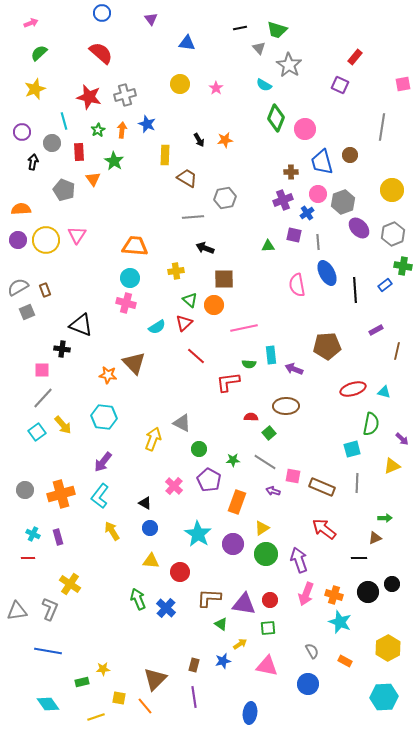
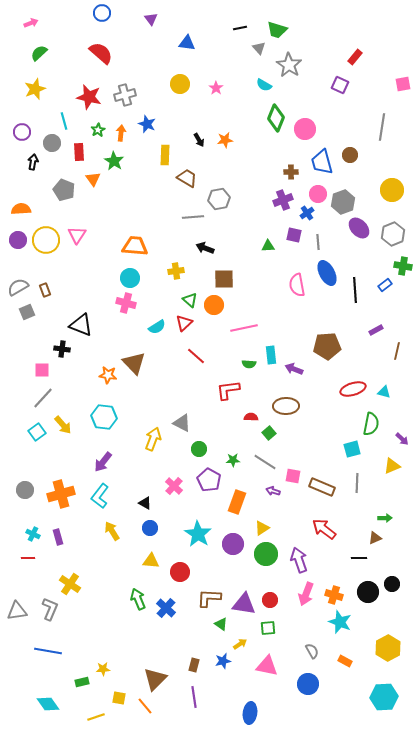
orange arrow at (122, 130): moved 1 px left, 3 px down
gray hexagon at (225, 198): moved 6 px left, 1 px down
red L-shape at (228, 382): moved 8 px down
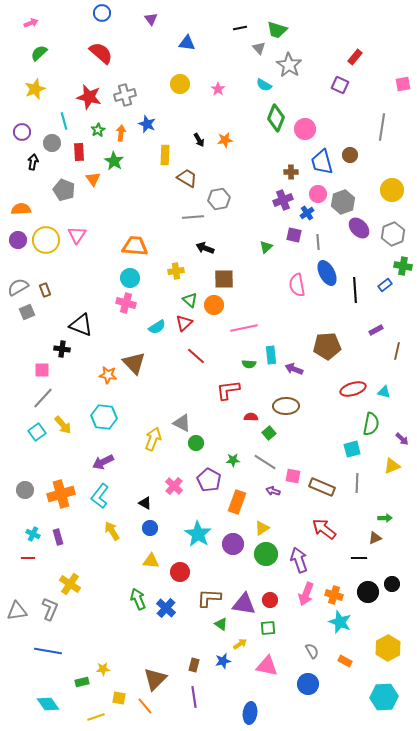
pink star at (216, 88): moved 2 px right, 1 px down
green triangle at (268, 246): moved 2 px left, 1 px down; rotated 40 degrees counterclockwise
green circle at (199, 449): moved 3 px left, 6 px up
purple arrow at (103, 462): rotated 25 degrees clockwise
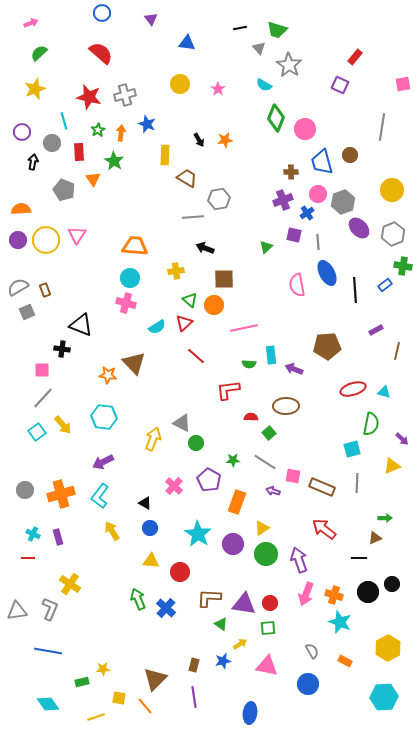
red circle at (270, 600): moved 3 px down
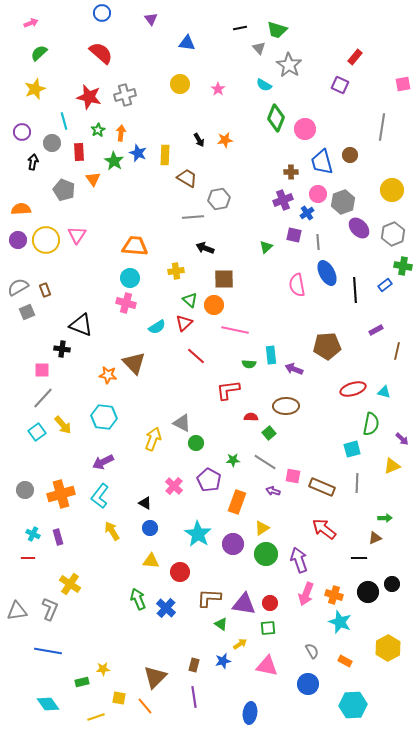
blue star at (147, 124): moved 9 px left, 29 px down
pink line at (244, 328): moved 9 px left, 2 px down; rotated 24 degrees clockwise
brown triangle at (155, 679): moved 2 px up
cyan hexagon at (384, 697): moved 31 px left, 8 px down
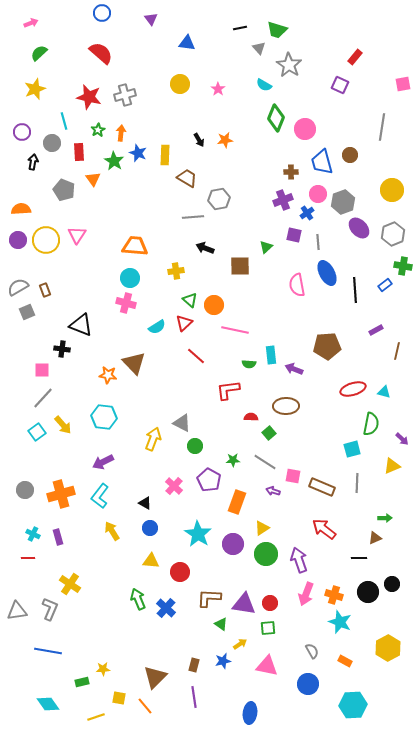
brown square at (224, 279): moved 16 px right, 13 px up
green circle at (196, 443): moved 1 px left, 3 px down
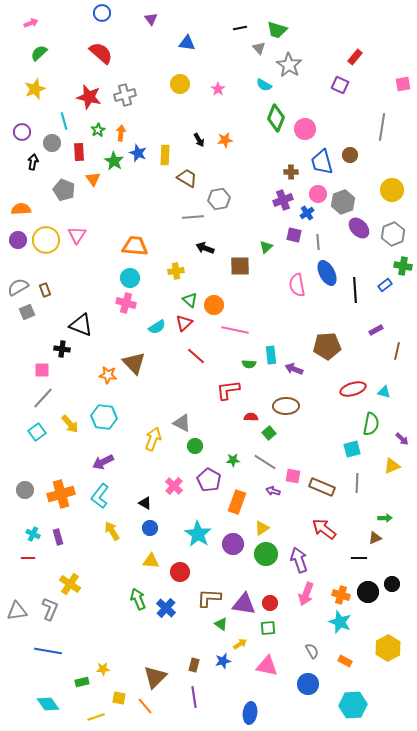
yellow arrow at (63, 425): moved 7 px right, 1 px up
orange cross at (334, 595): moved 7 px right
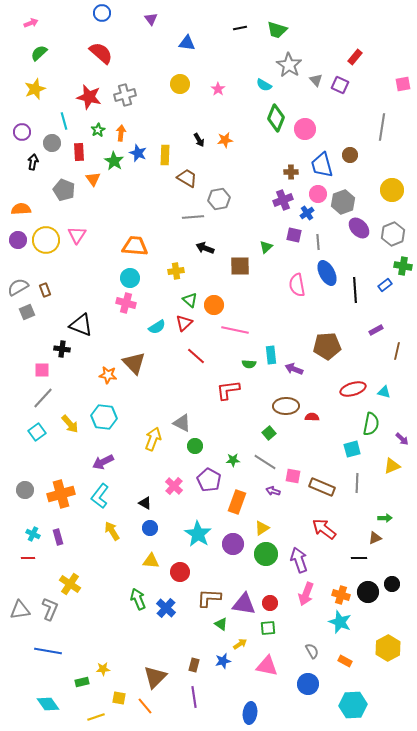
gray triangle at (259, 48): moved 57 px right, 32 px down
blue trapezoid at (322, 162): moved 3 px down
red semicircle at (251, 417): moved 61 px right
gray triangle at (17, 611): moved 3 px right, 1 px up
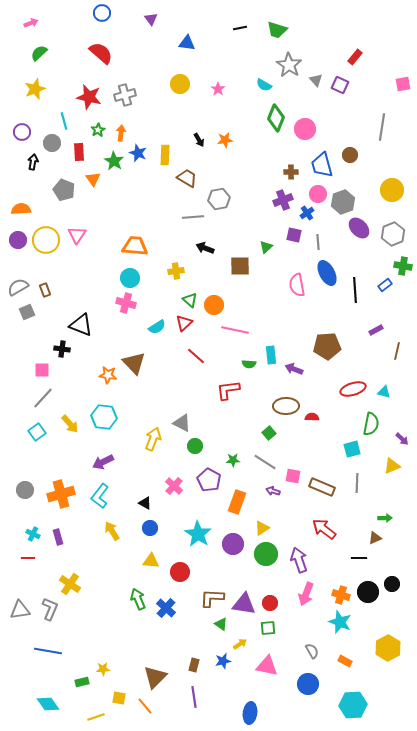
brown L-shape at (209, 598): moved 3 px right
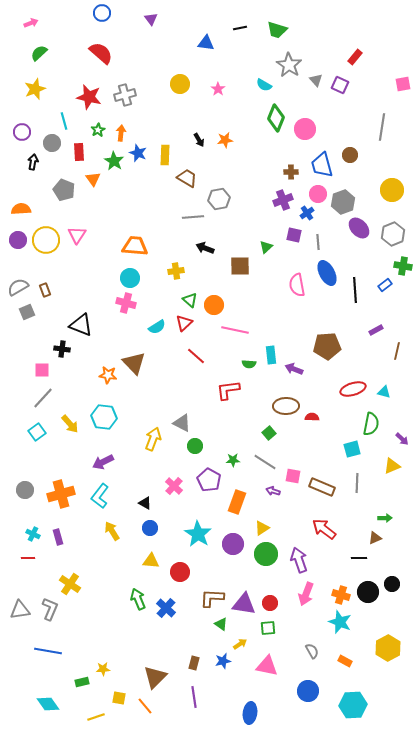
blue triangle at (187, 43): moved 19 px right
brown rectangle at (194, 665): moved 2 px up
blue circle at (308, 684): moved 7 px down
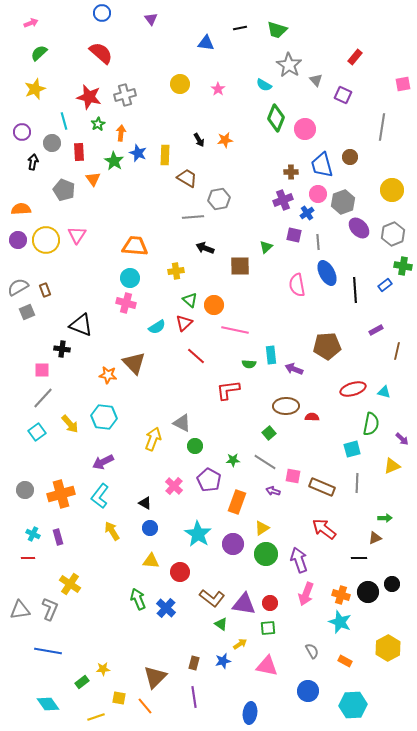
purple square at (340, 85): moved 3 px right, 10 px down
green star at (98, 130): moved 6 px up
brown circle at (350, 155): moved 2 px down
brown L-shape at (212, 598): rotated 145 degrees counterclockwise
green rectangle at (82, 682): rotated 24 degrees counterclockwise
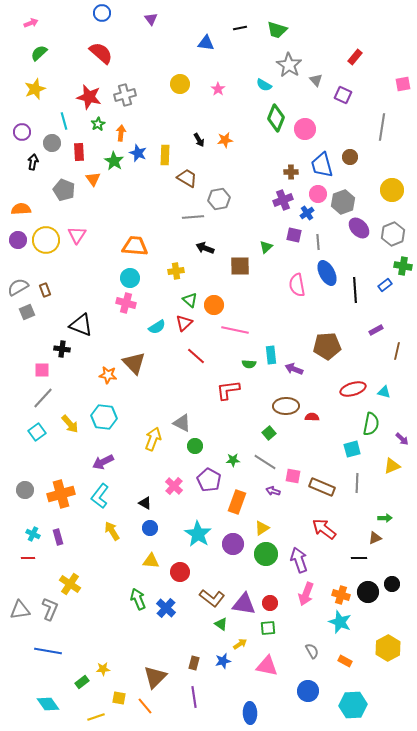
blue ellipse at (250, 713): rotated 10 degrees counterclockwise
